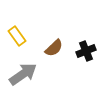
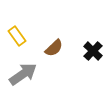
black cross: moved 7 px right; rotated 24 degrees counterclockwise
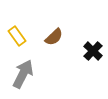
brown semicircle: moved 11 px up
gray arrow: rotated 28 degrees counterclockwise
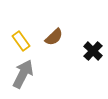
yellow rectangle: moved 4 px right, 5 px down
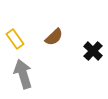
yellow rectangle: moved 6 px left, 2 px up
gray arrow: rotated 44 degrees counterclockwise
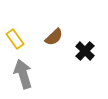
black cross: moved 8 px left
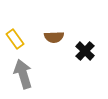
brown semicircle: rotated 42 degrees clockwise
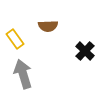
brown semicircle: moved 6 px left, 11 px up
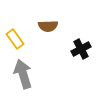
black cross: moved 4 px left, 2 px up; rotated 18 degrees clockwise
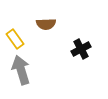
brown semicircle: moved 2 px left, 2 px up
gray arrow: moved 2 px left, 4 px up
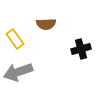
black cross: rotated 12 degrees clockwise
gray arrow: moved 3 px left, 2 px down; rotated 92 degrees counterclockwise
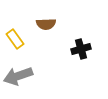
gray arrow: moved 4 px down
